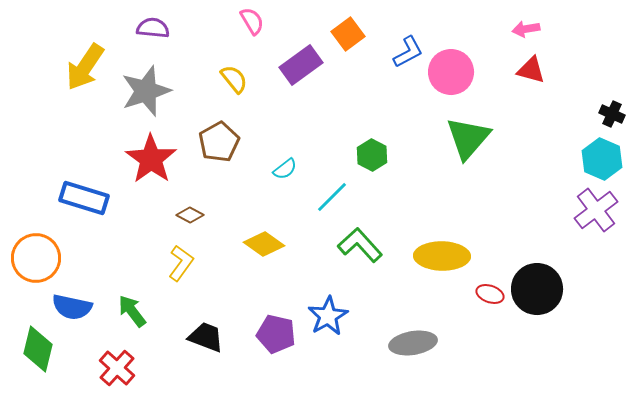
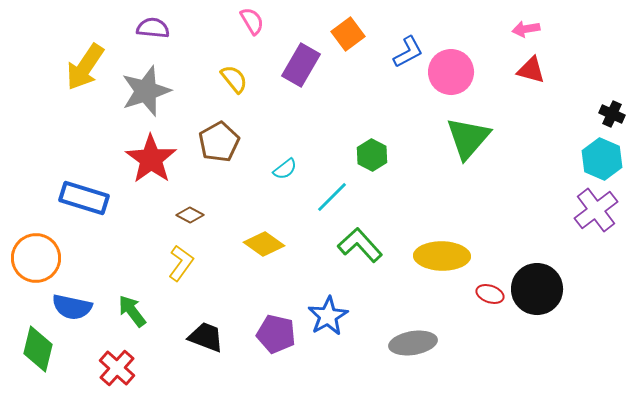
purple rectangle: rotated 24 degrees counterclockwise
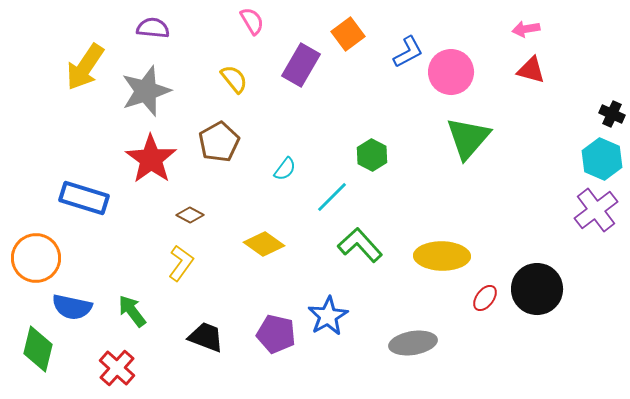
cyan semicircle: rotated 15 degrees counterclockwise
red ellipse: moved 5 px left, 4 px down; rotated 72 degrees counterclockwise
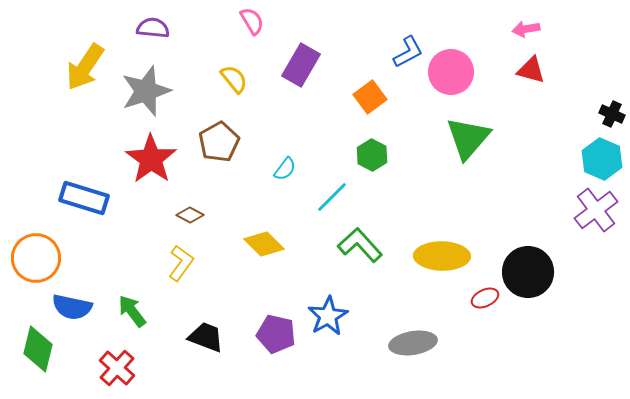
orange square: moved 22 px right, 63 px down
yellow diamond: rotated 9 degrees clockwise
black circle: moved 9 px left, 17 px up
red ellipse: rotated 28 degrees clockwise
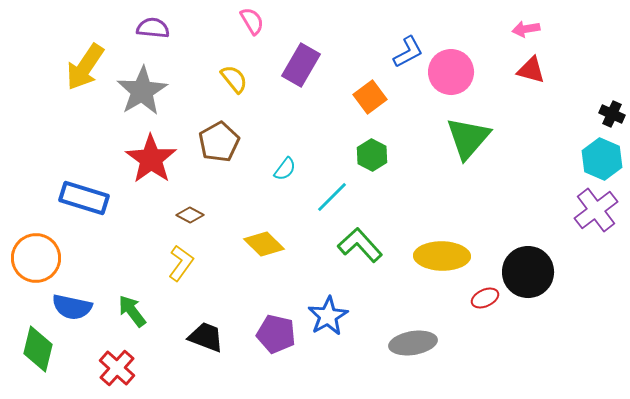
gray star: moved 4 px left; rotated 12 degrees counterclockwise
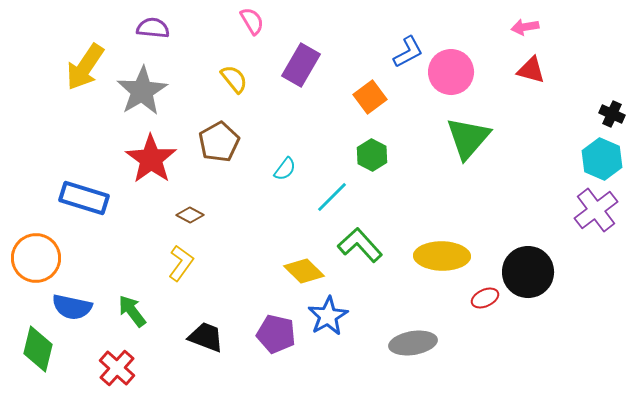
pink arrow: moved 1 px left, 2 px up
yellow diamond: moved 40 px right, 27 px down
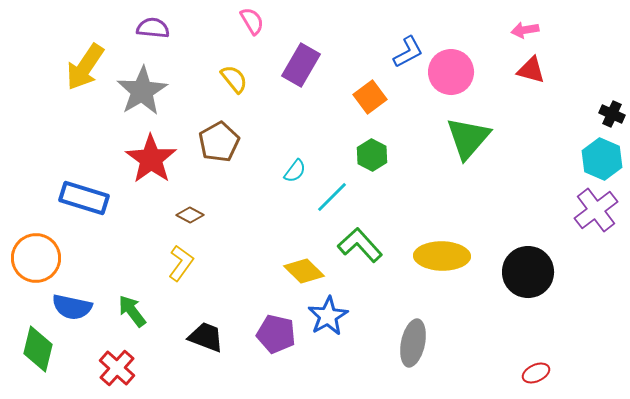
pink arrow: moved 3 px down
cyan semicircle: moved 10 px right, 2 px down
red ellipse: moved 51 px right, 75 px down
gray ellipse: rotated 69 degrees counterclockwise
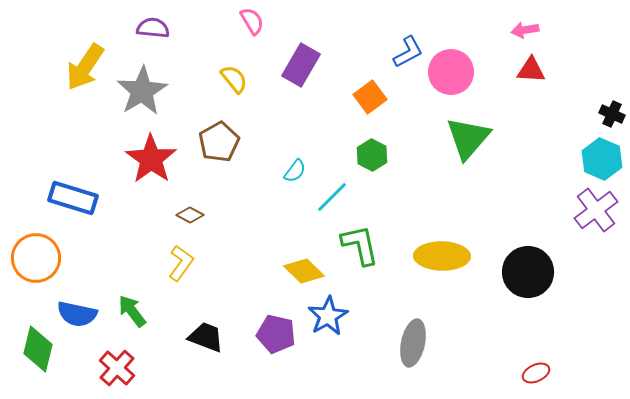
red triangle: rotated 12 degrees counterclockwise
blue rectangle: moved 11 px left
green L-shape: rotated 30 degrees clockwise
blue semicircle: moved 5 px right, 7 px down
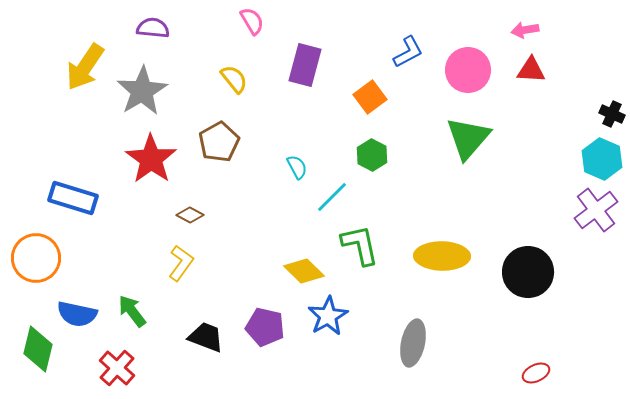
purple rectangle: moved 4 px right; rotated 15 degrees counterclockwise
pink circle: moved 17 px right, 2 px up
cyan semicircle: moved 2 px right, 4 px up; rotated 65 degrees counterclockwise
purple pentagon: moved 11 px left, 7 px up
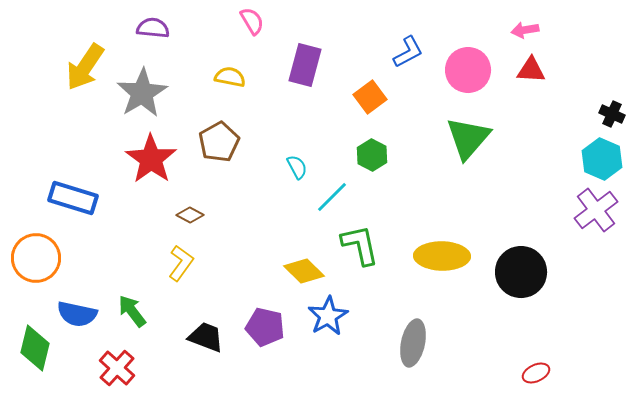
yellow semicircle: moved 4 px left, 2 px up; rotated 40 degrees counterclockwise
gray star: moved 2 px down
black circle: moved 7 px left
green diamond: moved 3 px left, 1 px up
